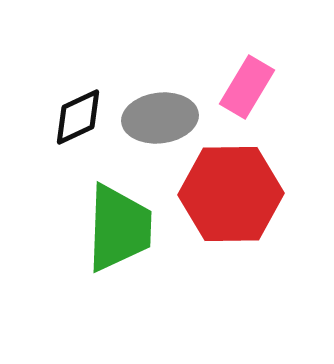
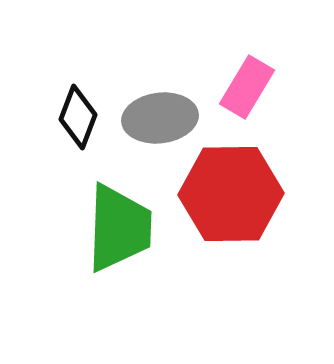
black diamond: rotated 44 degrees counterclockwise
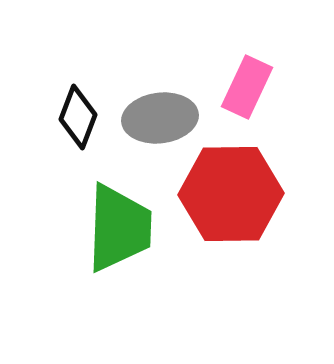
pink rectangle: rotated 6 degrees counterclockwise
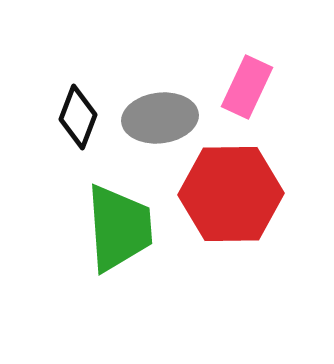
green trapezoid: rotated 6 degrees counterclockwise
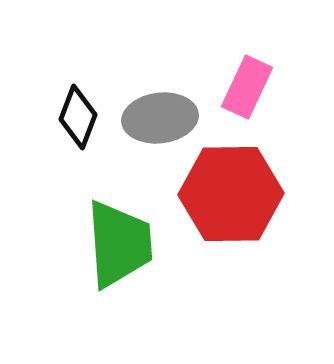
green trapezoid: moved 16 px down
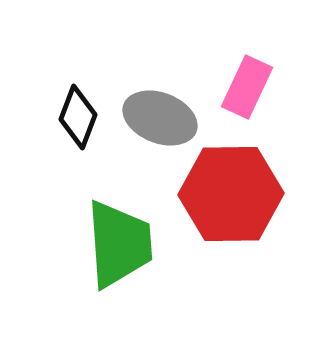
gray ellipse: rotated 28 degrees clockwise
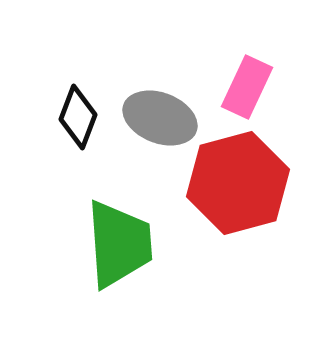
red hexagon: moved 7 px right, 11 px up; rotated 14 degrees counterclockwise
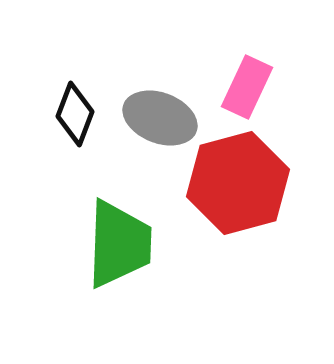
black diamond: moved 3 px left, 3 px up
green trapezoid: rotated 6 degrees clockwise
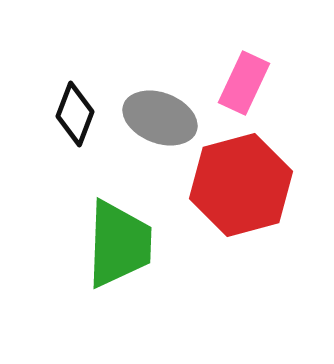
pink rectangle: moved 3 px left, 4 px up
red hexagon: moved 3 px right, 2 px down
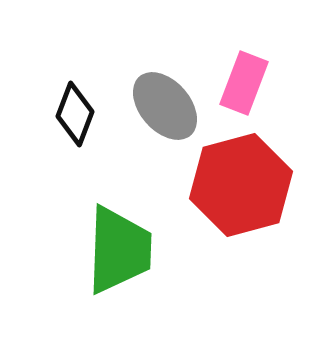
pink rectangle: rotated 4 degrees counterclockwise
gray ellipse: moved 5 px right, 12 px up; rotated 28 degrees clockwise
green trapezoid: moved 6 px down
